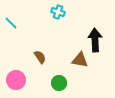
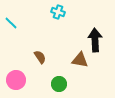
green circle: moved 1 px down
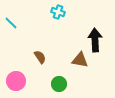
pink circle: moved 1 px down
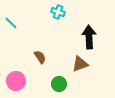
black arrow: moved 6 px left, 3 px up
brown triangle: moved 4 px down; rotated 30 degrees counterclockwise
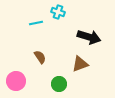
cyan line: moved 25 px right; rotated 56 degrees counterclockwise
black arrow: rotated 110 degrees clockwise
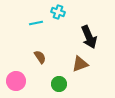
black arrow: rotated 50 degrees clockwise
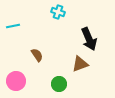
cyan line: moved 23 px left, 3 px down
black arrow: moved 2 px down
brown semicircle: moved 3 px left, 2 px up
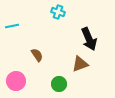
cyan line: moved 1 px left
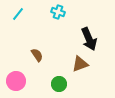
cyan line: moved 6 px right, 12 px up; rotated 40 degrees counterclockwise
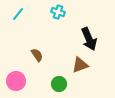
brown triangle: moved 1 px down
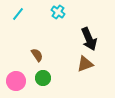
cyan cross: rotated 16 degrees clockwise
brown triangle: moved 5 px right, 1 px up
green circle: moved 16 px left, 6 px up
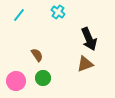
cyan line: moved 1 px right, 1 px down
